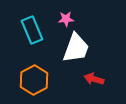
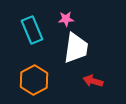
white trapezoid: rotated 12 degrees counterclockwise
red arrow: moved 1 px left, 2 px down
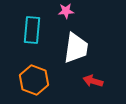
pink star: moved 8 px up
cyan rectangle: rotated 28 degrees clockwise
orange hexagon: rotated 12 degrees counterclockwise
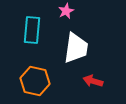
pink star: rotated 21 degrees counterclockwise
orange hexagon: moved 1 px right, 1 px down; rotated 8 degrees counterclockwise
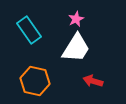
pink star: moved 10 px right, 8 px down
cyan rectangle: moved 3 px left; rotated 40 degrees counterclockwise
white trapezoid: rotated 24 degrees clockwise
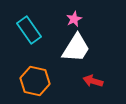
pink star: moved 2 px left
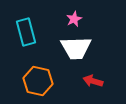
cyan rectangle: moved 3 px left, 2 px down; rotated 20 degrees clockwise
white trapezoid: rotated 56 degrees clockwise
orange hexagon: moved 3 px right
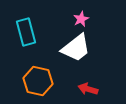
pink star: moved 7 px right
white trapezoid: rotated 36 degrees counterclockwise
red arrow: moved 5 px left, 8 px down
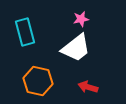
pink star: rotated 14 degrees clockwise
cyan rectangle: moved 1 px left
red arrow: moved 2 px up
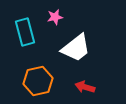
pink star: moved 26 px left, 2 px up
orange hexagon: rotated 24 degrees counterclockwise
red arrow: moved 3 px left
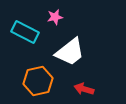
cyan rectangle: rotated 48 degrees counterclockwise
white trapezoid: moved 6 px left, 4 px down
red arrow: moved 1 px left, 2 px down
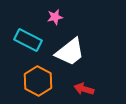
cyan rectangle: moved 3 px right, 8 px down
orange hexagon: rotated 20 degrees counterclockwise
